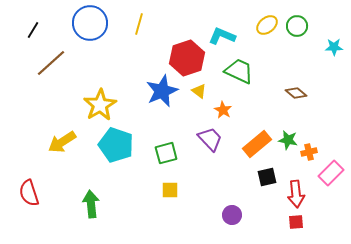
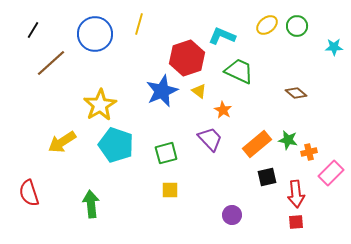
blue circle: moved 5 px right, 11 px down
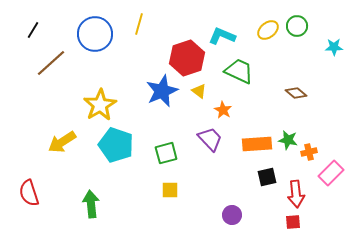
yellow ellipse: moved 1 px right, 5 px down
orange rectangle: rotated 36 degrees clockwise
red square: moved 3 px left
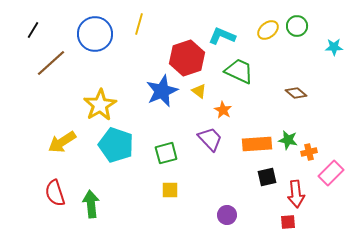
red semicircle: moved 26 px right
purple circle: moved 5 px left
red square: moved 5 px left
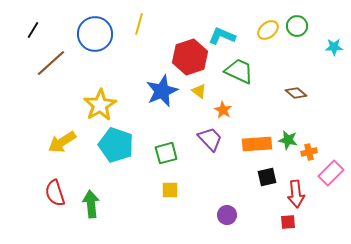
red hexagon: moved 3 px right, 1 px up
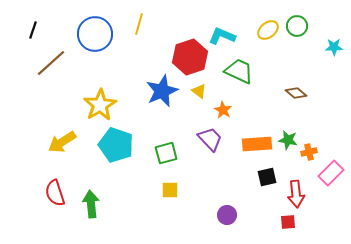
black line: rotated 12 degrees counterclockwise
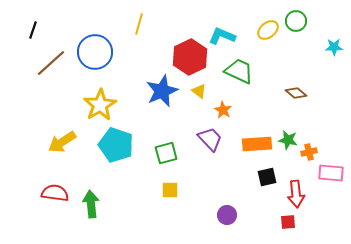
green circle: moved 1 px left, 5 px up
blue circle: moved 18 px down
red hexagon: rotated 8 degrees counterclockwise
pink rectangle: rotated 50 degrees clockwise
red semicircle: rotated 116 degrees clockwise
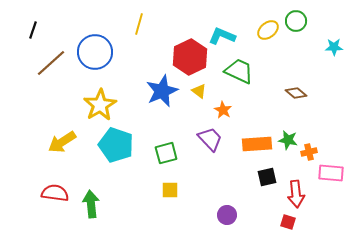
red square: rotated 21 degrees clockwise
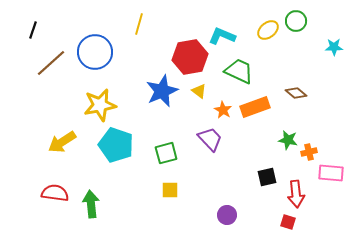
red hexagon: rotated 16 degrees clockwise
yellow star: rotated 20 degrees clockwise
orange rectangle: moved 2 px left, 37 px up; rotated 16 degrees counterclockwise
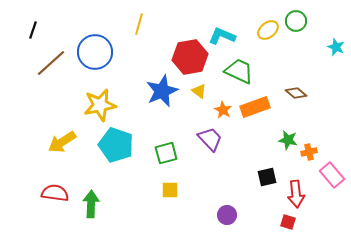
cyan star: moved 2 px right; rotated 24 degrees clockwise
pink rectangle: moved 1 px right, 2 px down; rotated 45 degrees clockwise
green arrow: rotated 8 degrees clockwise
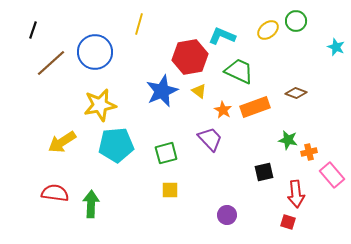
brown diamond: rotated 20 degrees counterclockwise
cyan pentagon: rotated 24 degrees counterclockwise
black square: moved 3 px left, 5 px up
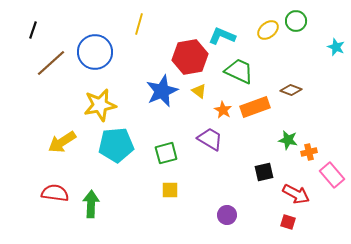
brown diamond: moved 5 px left, 3 px up
purple trapezoid: rotated 16 degrees counterclockwise
red arrow: rotated 56 degrees counterclockwise
